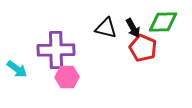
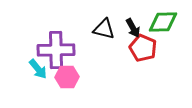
black triangle: moved 2 px left, 1 px down
cyan arrow: moved 21 px right; rotated 15 degrees clockwise
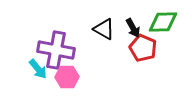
black triangle: rotated 15 degrees clockwise
purple cross: rotated 12 degrees clockwise
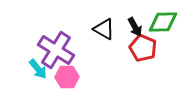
black arrow: moved 2 px right, 1 px up
purple cross: rotated 21 degrees clockwise
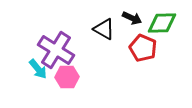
green diamond: moved 1 px left, 1 px down
black arrow: moved 3 px left, 9 px up; rotated 36 degrees counterclockwise
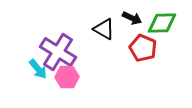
purple cross: moved 2 px right, 2 px down
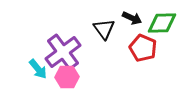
black triangle: rotated 25 degrees clockwise
purple cross: moved 5 px right; rotated 21 degrees clockwise
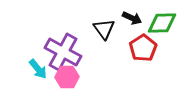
red pentagon: rotated 16 degrees clockwise
purple cross: rotated 24 degrees counterclockwise
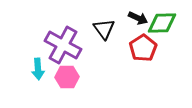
black arrow: moved 6 px right
purple cross: moved 7 px up
cyan arrow: rotated 35 degrees clockwise
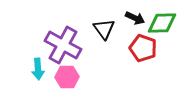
black arrow: moved 3 px left
red pentagon: rotated 20 degrees counterclockwise
